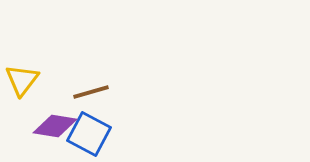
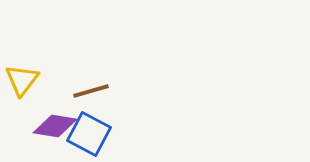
brown line: moved 1 px up
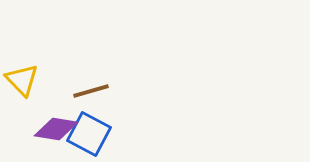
yellow triangle: rotated 21 degrees counterclockwise
purple diamond: moved 1 px right, 3 px down
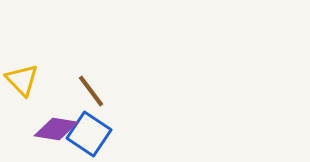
brown line: rotated 69 degrees clockwise
blue square: rotated 6 degrees clockwise
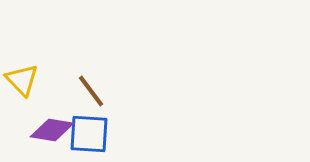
purple diamond: moved 4 px left, 1 px down
blue square: rotated 30 degrees counterclockwise
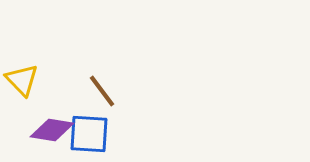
brown line: moved 11 px right
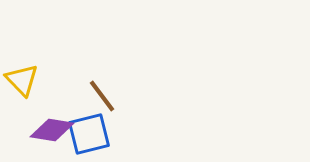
brown line: moved 5 px down
blue square: rotated 18 degrees counterclockwise
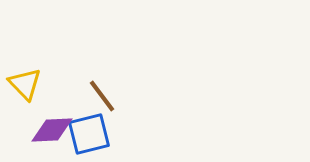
yellow triangle: moved 3 px right, 4 px down
purple diamond: rotated 12 degrees counterclockwise
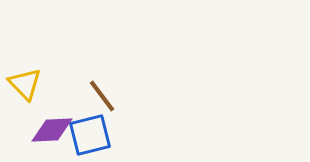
blue square: moved 1 px right, 1 px down
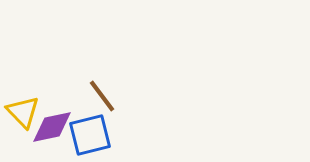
yellow triangle: moved 2 px left, 28 px down
purple diamond: moved 3 px up; rotated 9 degrees counterclockwise
